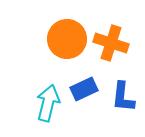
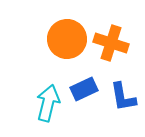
blue L-shape: rotated 16 degrees counterclockwise
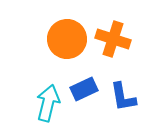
orange cross: moved 2 px right, 4 px up
